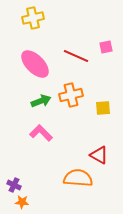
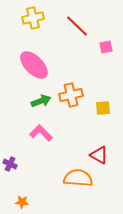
red line: moved 1 px right, 30 px up; rotated 20 degrees clockwise
pink ellipse: moved 1 px left, 1 px down
purple cross: moved 4 px left, 21 px up
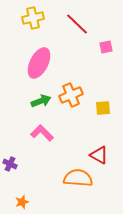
red line: moved 2 px up
pink ellipse: moved 5 px right, 2 px up; rotated 72 degrees clockwise
orange cross: rotated 10 degrees counterclockwise
pink L-shape: moved 1 px right
orange star: rotated 24 degrees counterclockwise
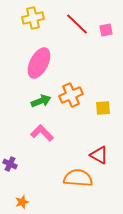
pink square: moved 17 px up
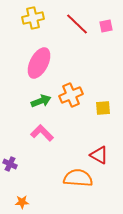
pink square: moved 4 px up
orange star: rotated 16 degrees clockwise
